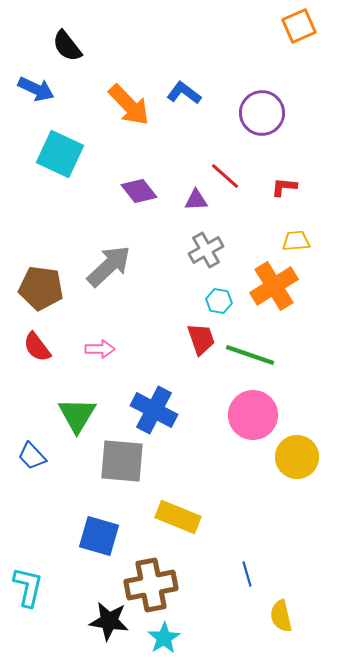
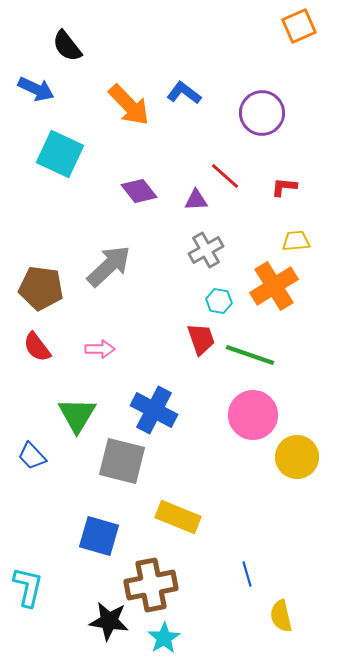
gray square: rotated 9 degrees clockwise
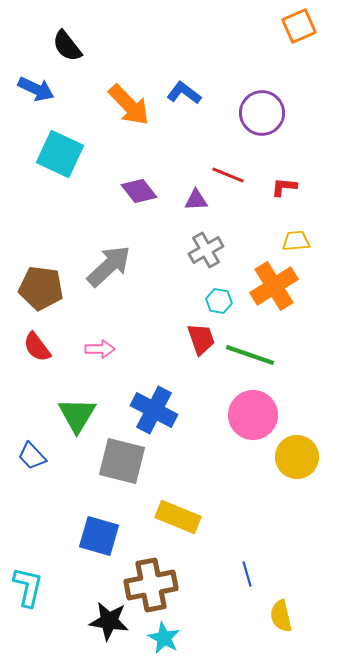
red line: moved 3 px right, 1 px up; rotated 20 degrees counterclockwise
cyan star: rotated 12 degrees counterclockwise
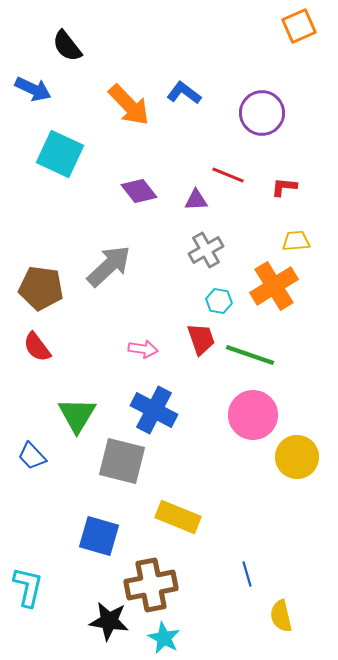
blue arrow: moved 3 px left
pink arrow: moved 43 px right; rotated 8 degrees clockwise
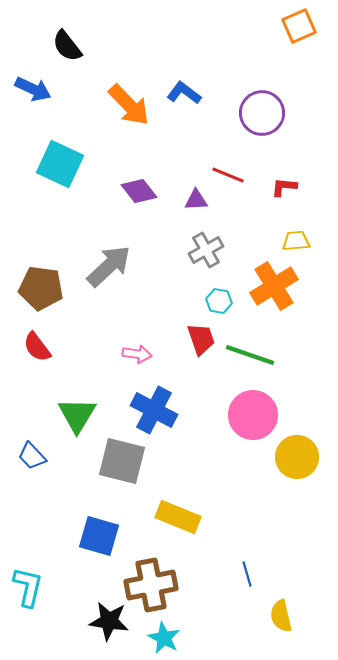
cyan square: moved 10 px down
pink arrow: moved 6 px left, 5 px down
